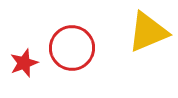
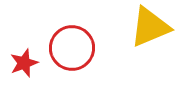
yellow triangle: moved 2 px right, 5 px up
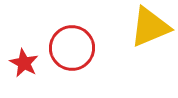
red star: rotated 24 degrees counterclockwise
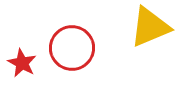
red star: moved 2 px left
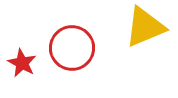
yellow triangle: moved 5 px left
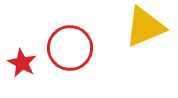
red circle: moved 2 px left
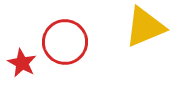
red circle: moved 5 px left, 6 px up
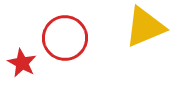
red circle: moved 4 px up
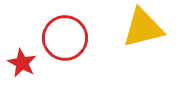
yellow triangle: moved 2 px left, 1 px down; rotated 9 degrees clockwise
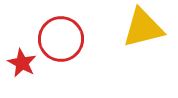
red circle: moved 4 px left, 1 px down
